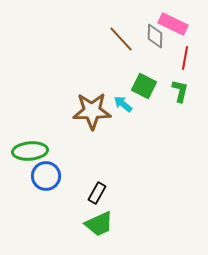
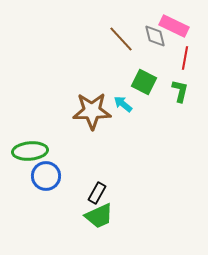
pink rectangle: moved 1 px right, 2 px down
gray diamond: rotated 15 degrees counterclockwise
green square: moved 4 px up
green trapezoid: moved 8 px up
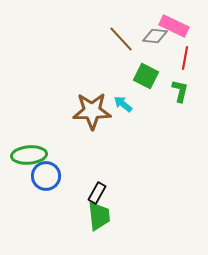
gray diamond: rotated 70 degrees counterclockwise
green square: moved 2 px right, 6 px up
green ellipse: moved 1 px left, 4 px down
green trapezoid: rotated 72 degrees counterclockwise
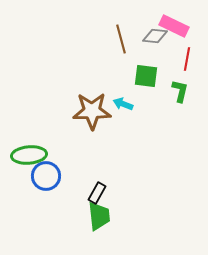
brown line: rotated 28 degrees clockwise
red line: moved 2 px right, 1 px down
green square: rotated 20 degrees counterclockwise
cyan arrow: rotated 18 degrees counterclockwise
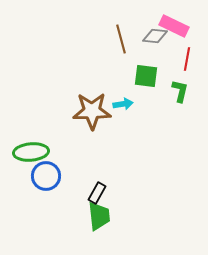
cyan arrow: rotated 150 degrees clockwise
green ellipse: moved 2 px right, 3 px up
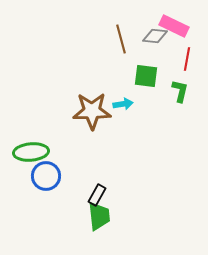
black rectangle: moved 2 px down
